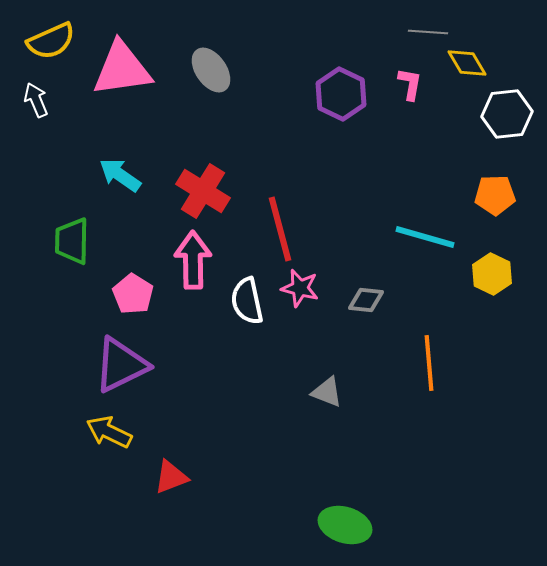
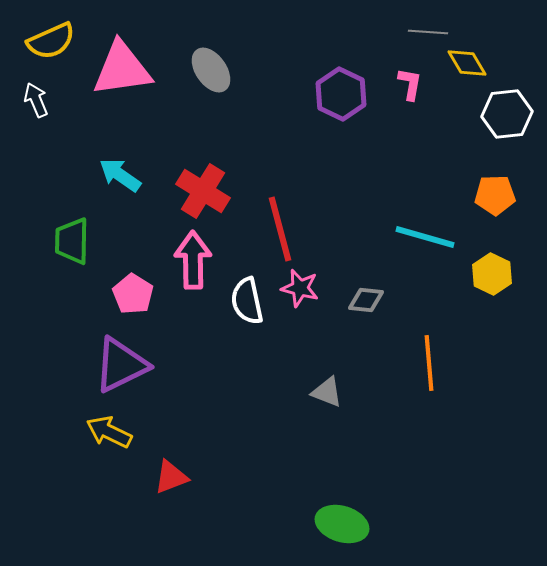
green ellipse: moved 3 px left, 1 px up
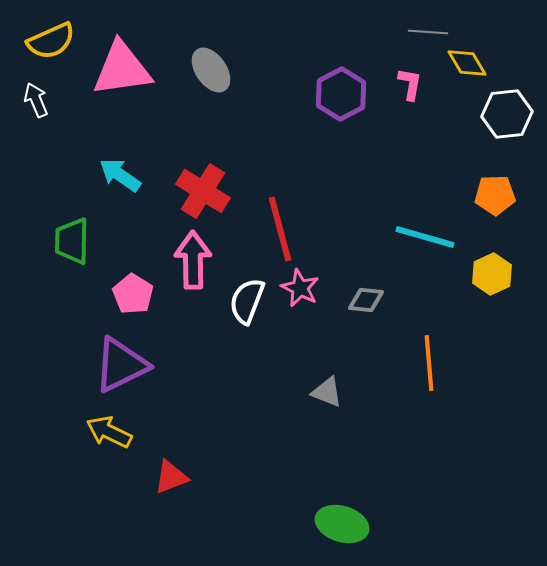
purple hexagon: rotated 6 degrees clockwise
yellow hexagon: rotated 9 degrees clockwise
pink star: rotated 12 degrees clockwise
white semicircle: rotated 33 degrees clockwise
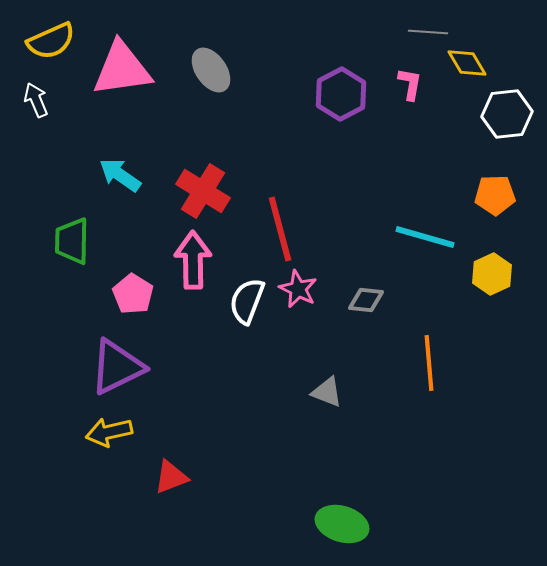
pink star: moved 2 px left, 1 px down
purple triangle: moved 4 px left, 2 px down
yellow arrow: rotated 39 degrees counterclockwise
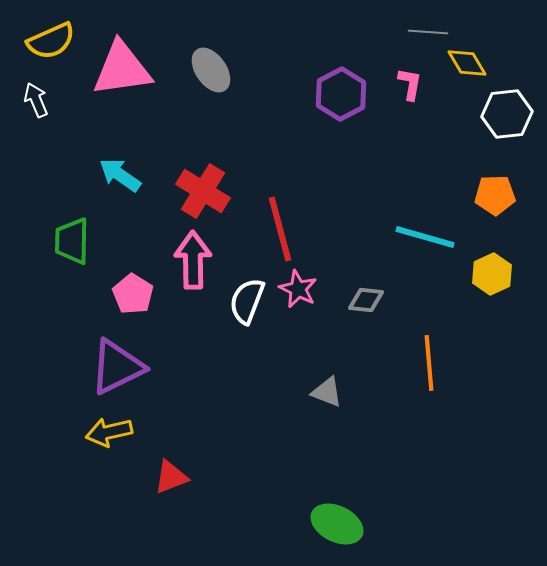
green ellipse: moved 5 px left; rotated 9 degrees clockwise
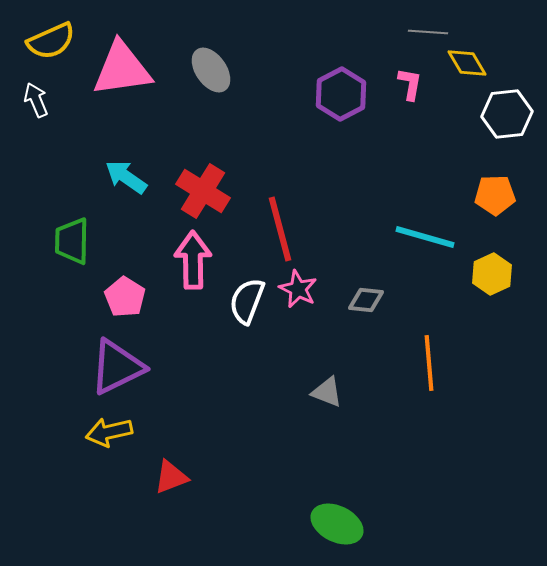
cyan arrow: moved 6 px right, 2 px down
pink pentagon: moved 8 px left, 3 px down
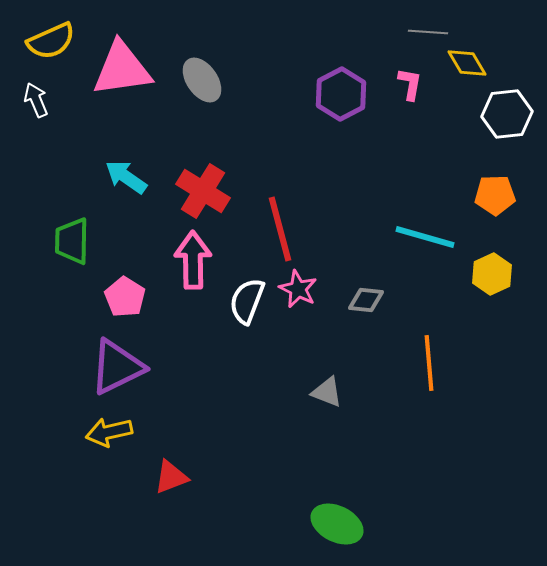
gray ellipse: moved 9 px left, 10 px down
